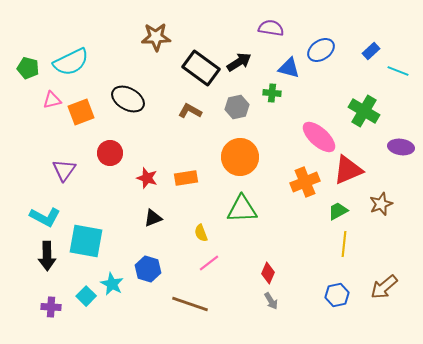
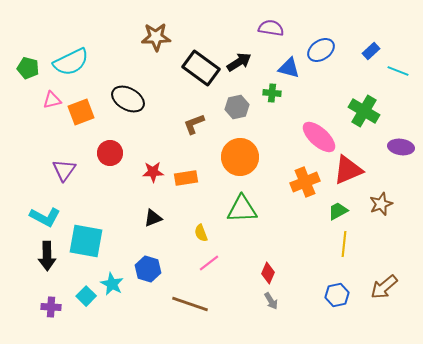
brown L-shape at (190, 111): moved 4 px right, 13 px down; rotated 50 degrees counterclockwise
red star at (147, 178): moved 6 px right, 6 px up; rotated 20 degrees counterclockwise
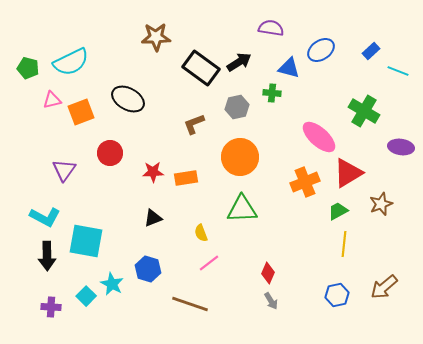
red triangle at (348, 170): moved 3 px down; rotated 8 degrees counterclockwise
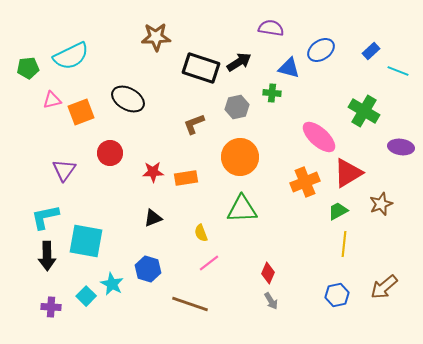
cyan semicircle at (71, 62): moved 6 px up
green pentagon at (28, 68): rotated 20 degrees counterclockwise
black rectangle at (201, 68): rotated 18 degrees counterclockwise
cyan L-shape at (45, 217): rotated 140 degrees clockwise
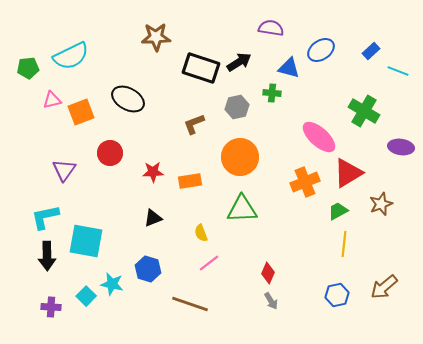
orange rectangle at (186, 178): moved 4 px right, 3 px down
cyan star at (112, 284): rotated 15 degrees counterclockwise
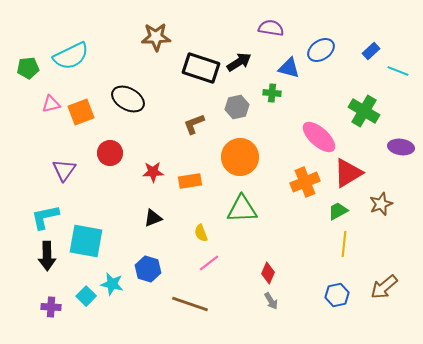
pink triangle at (52, 100): moved 1 px left, 4 px down
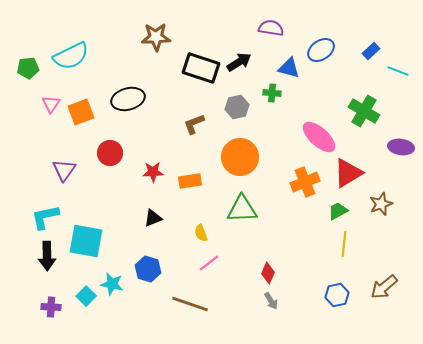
black ellipse at (128, 99): rotated 44 degrees counterclockwise
pink triangle at (51, 104): rotated 42 degrees counterclockwise
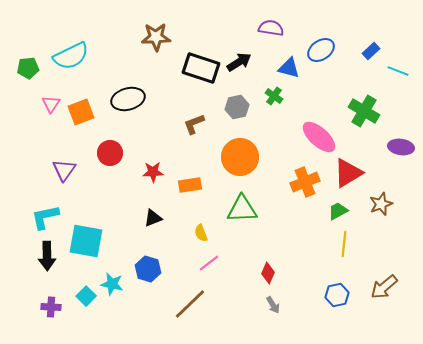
green cross at (272, 93): moved 2 px right, 3 px down; rotated 30 degrees clockwise
orange rectangle at (190, 181): moved 4 px down
gray arrow at (271, 301): moved 2 px right, 4 px down
brown line at (190, 304): rotated 63 degrees counterclockwise
